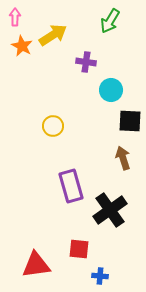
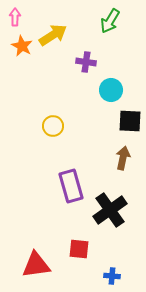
brown arrow: rotated 30 degrees clockwise
blue cross: moved 12 px right
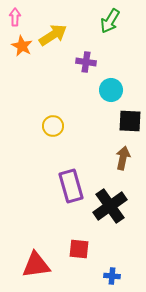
black cross: moved 4 px up
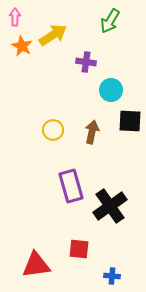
yellow circle: moved 4 px down
brown arrow: moved 31 px left, 26 px up
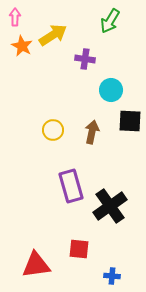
purple cross: moved 1 px left, 3 px up
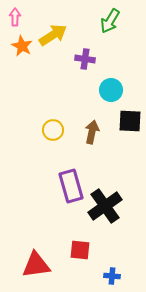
black cross: moved 5 px left
red square: moved 1 px right, 1 px down
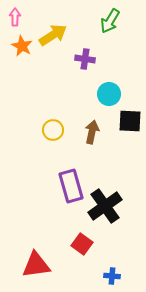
cyan circle: moved 2 px left, 4 px down
red square: moved 2 px right, 6 px up; rotated 30 degrees clockwise
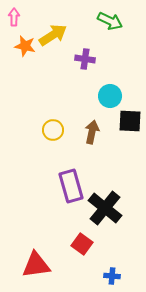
pink arrow: moved 1 px left
green arrow: rotated 95 degrees counterclockwise
orange star: moved 3 px right; rotated 15 degrees counterclockwise
cyan circle: moved 1 px right, 2 px down
black cross: moved 2 px down; rotated 16 degrees counterclockwise
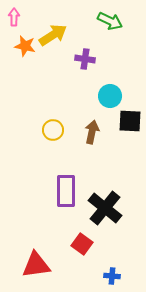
purple rectangle: moved 5 px left, 5 px down; rotated 16 degrees clockwise
